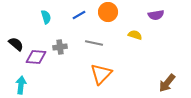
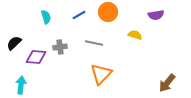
black semicircle: moved 2 px left, 1 px up; rotated 84 degrees counterclockwise
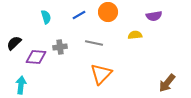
purple semicircle: moved 2 px left, 1 px down
yellow semicircle: rotated 24 degrees counterclockwise
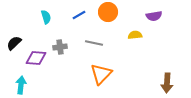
purple diamond: moved 1 px down
brown arrow: rotated 36 degrees counterclockwise
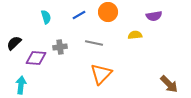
brown arrow: moved 2 px right, 1 px down; rotated 48 degrees counterclockwise
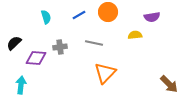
purple semicircle: moved 2 px left, 1 px down
orange triangle: moved 4 px right, 1 px up
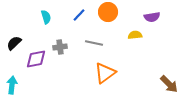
blue line: rotated 16 degrees counterclockwise
purple diamond: moved 1 px down; rotated 15 degrees counterclockwise
orange triangle: rotated 10 degrees clockwise
cyan arrow: moved 9 px left
